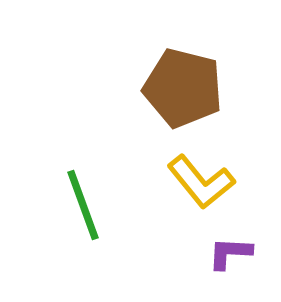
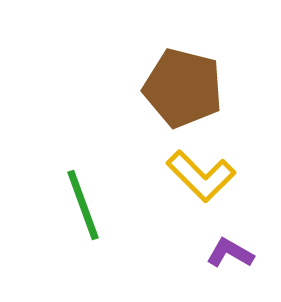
yellow L-shape: moved 6 px up; rotated 6 degrees counterclockwise
purple L-shape: rotated 27 degrees clockwise
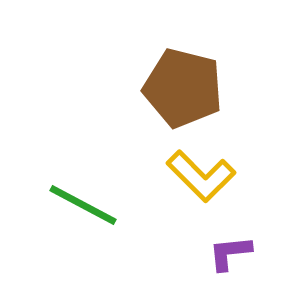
green line: rotated 42 degrees counterclockwise
purple L-shape: rotated 36 degrees counterclockwise
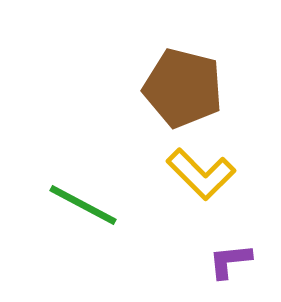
yellow L-shape: moved 2 px up
purple L-shape: moved 8 px down
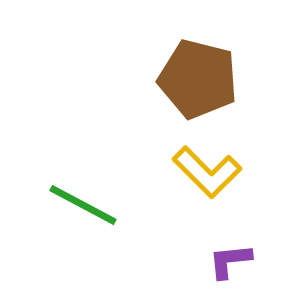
brown pentagon: moved 15 px right, 9 px up
yellow L-shape: moved 6 px right, 2 px up
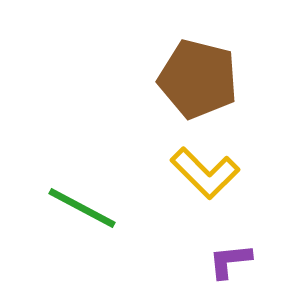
yellow L-shape: moved 2 px left, 1 px down
green line: moved 1 px left, 3 px down
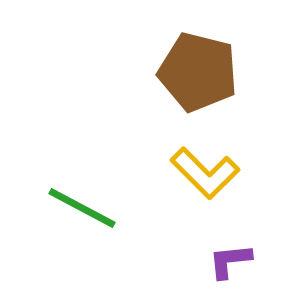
brown pentagon: moved 7 px up
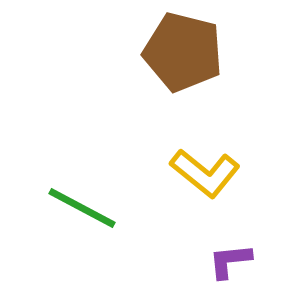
brown pentagon: moved 15 px left, 20 px up
yellow L-shape: rotated 6 degrees counterclockwise
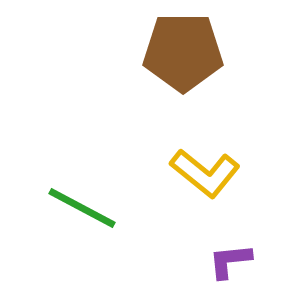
brown pentagon: rotated 14 degrees counterclockwise
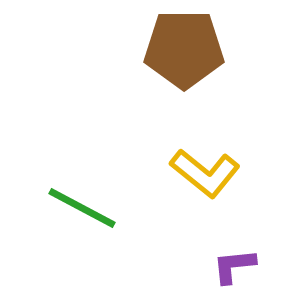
brown pentagon: moved 1 px right, 3 px up
purple L-shape: moved 4 px right, 5 px down
